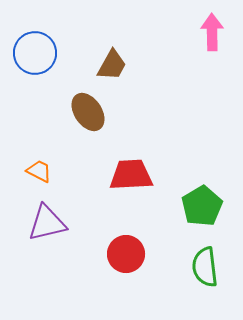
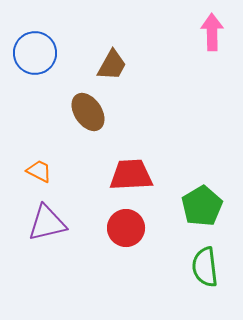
red circle: moved 26 px up
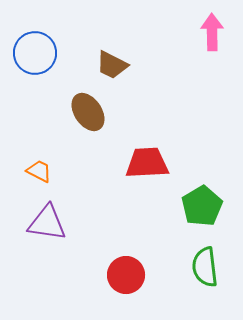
brown trapezoid: rotated 88 degrees clockwise
red trapezoid: moved 16 px right, 12 px up
purple triangle: rotated 21 degrees clockwise
red circle: moved 47 px down
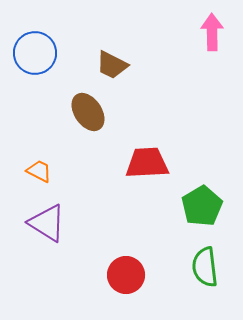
purple triangle: rotated 24 degrees clockwise
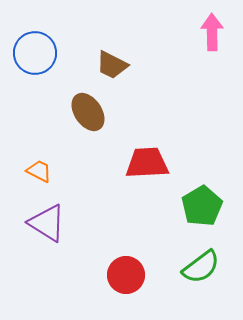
green semicircle: moved 4 px left; rotated 120 degrees counterclockwise
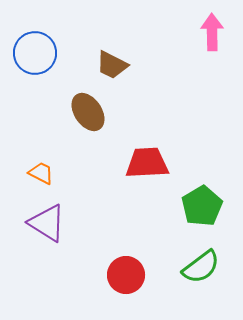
orange trapezoid: moved 2 px right, 2 px down
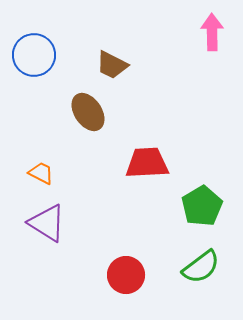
blue circle: moved 1 px left, 2 px down
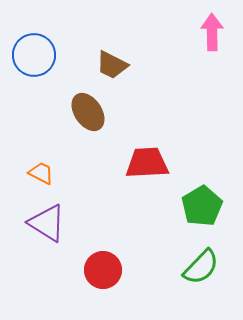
green semicircle: rotated 9 degrees counterclockwise
red circle: moved 23 px left, 5 px up
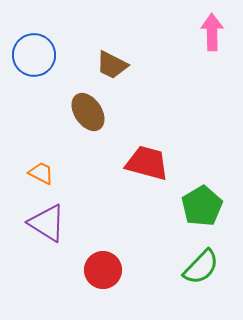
red trapezoid: rotated 18 degrees clockwise
